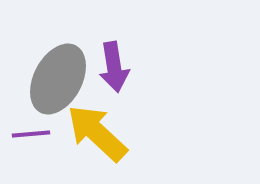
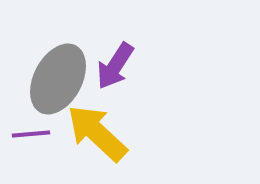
purple arrow: moved 1 px right, 1 px up; rotated 42 degrees clockwise
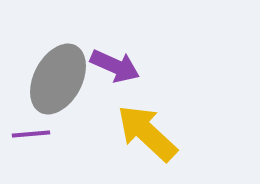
purple arrow: rotated 99 degrees counterclockwise
yellow arrow: moved 50 px right
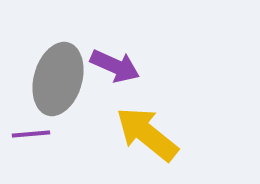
gray ellipse: rotated 12 degrees counterclockwise
yellow arrow: moved 1 px down; rotated 4 degrees counterclockwise
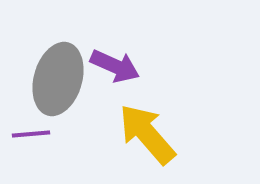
yellow arrow: rotated 10 degrees clockwise
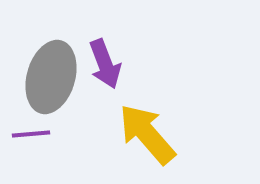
purple arrow: moved 10 px left, 2 px up; rotated 45 degrees clockwise
gray ellipse: moved 7 px left, 2 px up
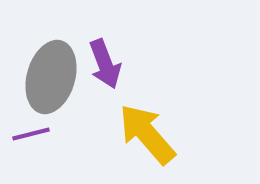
purple line: rotated 9 degrees counterclockwise
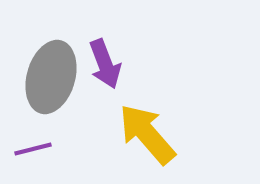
purple line: moved 2 px right, 15 px down
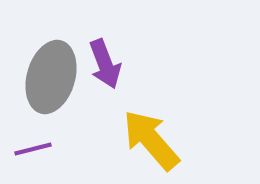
yellow arrow: moved 4 px right, 6 px down
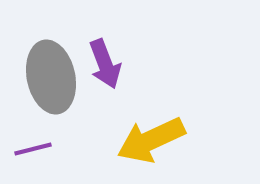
gray ellipse: rotated 28 degrees counterclockwise
yellow arrow: rotated 74 degrees counterclockwise
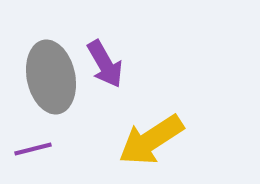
purple arrow: rotated 9 degrees counterclockwise
yellow arrow: rotated 8 degrees counterclockwise
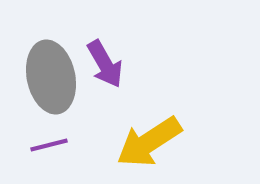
yellow arrow: moved 2 px left, 2 px down
purple line: moved 16 px right, 4 px up
